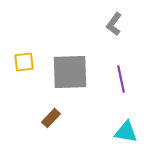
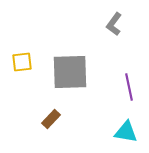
yellow square: moved 2 px left
purple line: moved 8 px right, 8 px down
brown rectangle: moved 1 px down
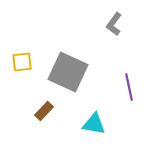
gray square: moved 2 px left; rotated 27 degrees clockwise
brown rectangle: moved 7 px left, 8 px up
cyan triangle: moved 32 px left, 8 px up
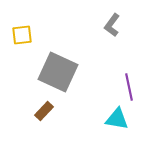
gray L-shape: moved 2 px left, 1 px down
yellow square: moved 27 px up
gray square: moved 10 px left
cyan triangle: moved 23 px right, 5 px up
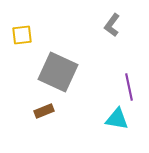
brown rectangle: rotated 24 degrees clockwise
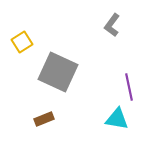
yellow square: moved 7 px down; rotated 25 degrees counterclockwise
brown rectangle: moved 8 px down
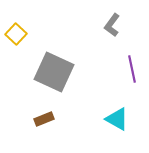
yellow square: moved 6 px left, 8 px up; rotated 15 degrees counterclockwise
gray square: moved 4 px left
purple line: moved 3 px right, 18 px up
cyan triangle: rotated 20 degrees clockwise
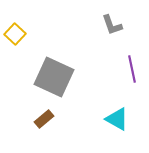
gray L-shape: rotated 55 degrees counterclockwise
yellow square: moved 1 px left
gray square: moved 5 px down
brown rectangle: rotated 18 degrees counterclockwise
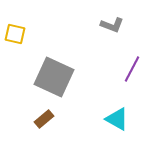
gray L-shape: rotated 50 degrees counterclockwise
yellow square: rotated 30 degrees counterclockwise
purple line: rotated 40 degrees clockwise
